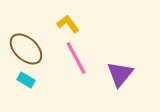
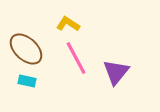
yellow L-shape: rotated 20 degrees counterclockwise
purple triangle: moved 4 px left, 2 px up
cyan rectangle: moved 1 px right, 1 px down; rotated 18 degrees counterclockwise
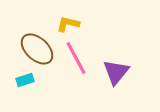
yellow L-shape: rotated 20 degrees counterclockwise
brown ellipse: moved 11 px right
cyan rectangle: moved 2 px left, 1 px up; rotated 30 degrees counterclockwise
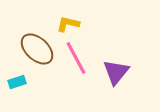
cyan rectangle: moved 8 px left, 2 px down
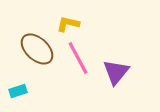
pink line: moved 2 px right
cyan rectangle: moved 1 px right, 9 px down
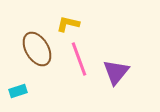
brown ellipse: rotated 16 degrees clockwise
pink line: moved 1 px right, 1 px down; rotated 8 degrees clockwise
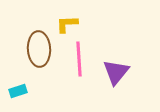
yellow L-shape: moved 1 px left; rotated 15 degrees counterclockwise
brown ellipse: moved 2 px right; rotated 28 degrees clockwise
pink line: rotated 16 degrees clockwise
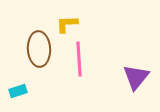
purple triangle: moved 20 px right, 5 px down
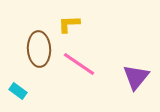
yellow L-shape: moved 2 px right
pink line: moved 5 px down; rotated 52 degrees counterclockwise
cyan rectangle: rotated 54 degrees clockwise
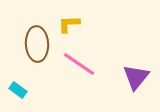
brown ellipse: moved 2 px left, 5 px up
cyan rectangle: moved 1 px up
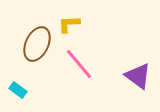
brown ellipse: rotated 28 degrees clockwise
pink line: rotated 16 degrees clockwise
purple triangle: moved 2 px right, 1 px up; rotated 32 degrees counterclockwise
